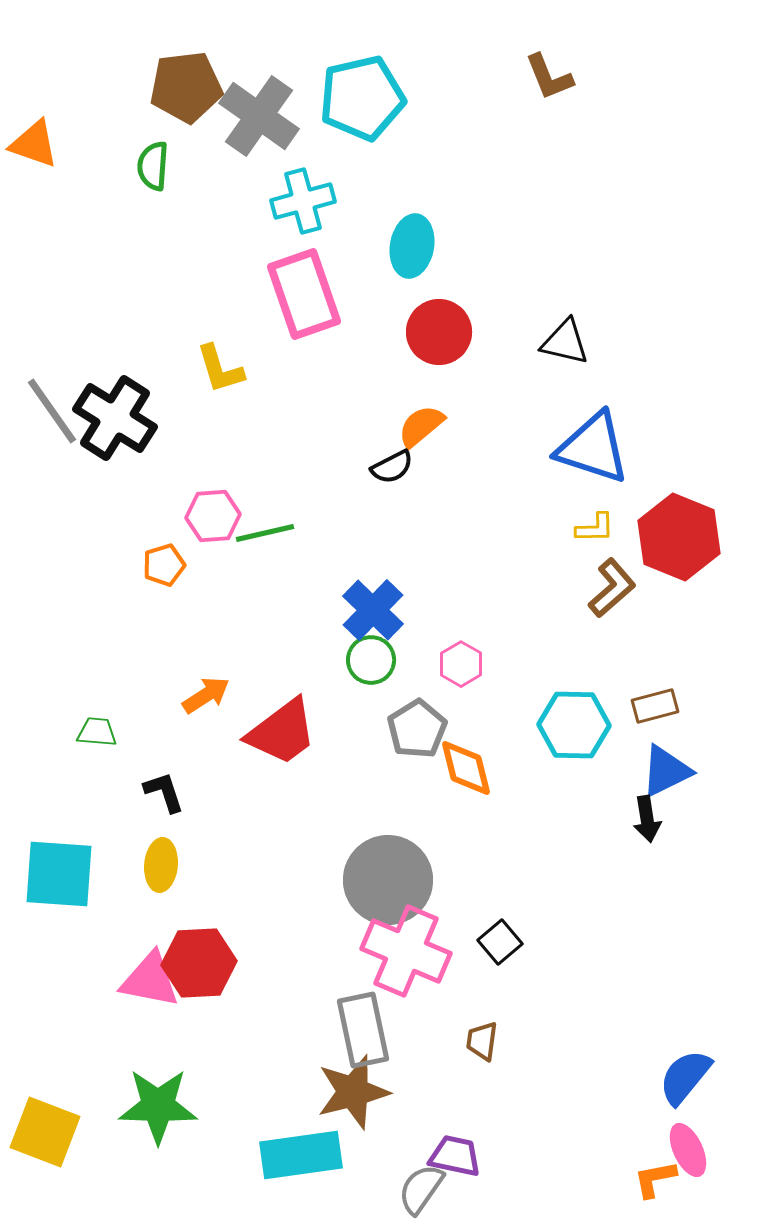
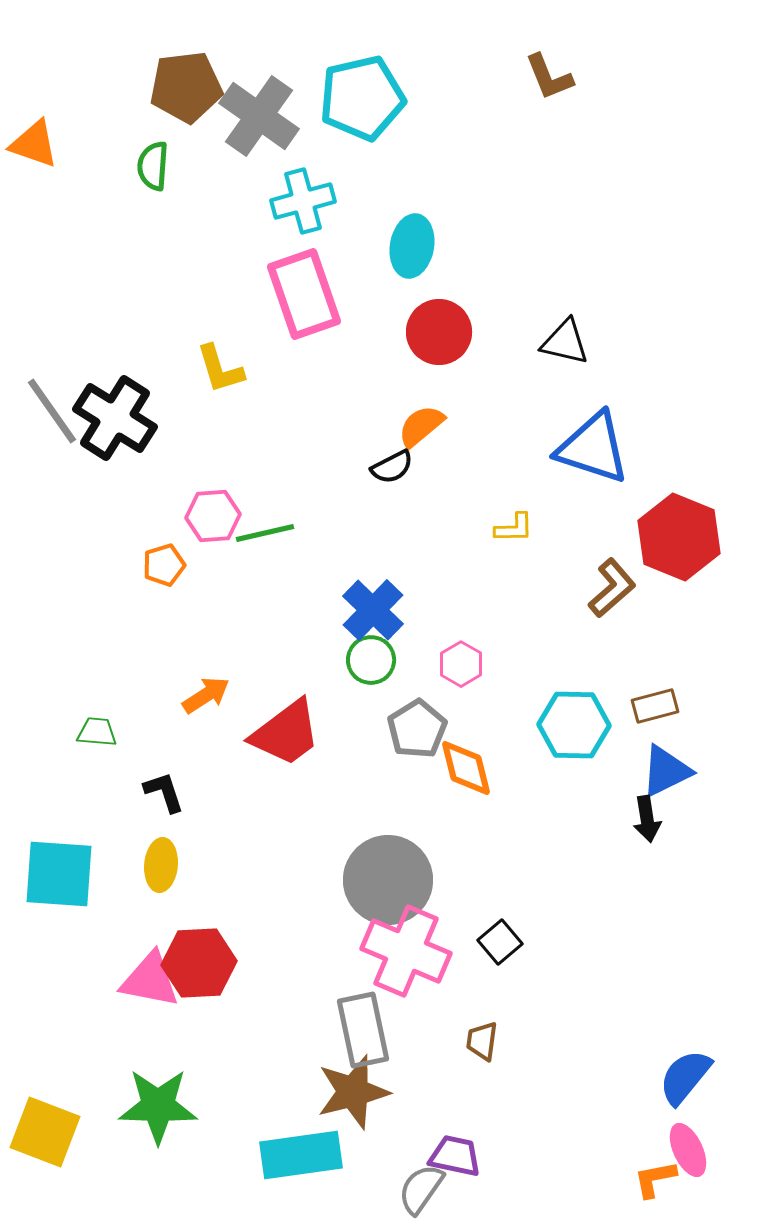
yellow L-shape at (595, 528): moved 81 px left
red trapezoid at (282, 732): moved 4 px right, 1 px down
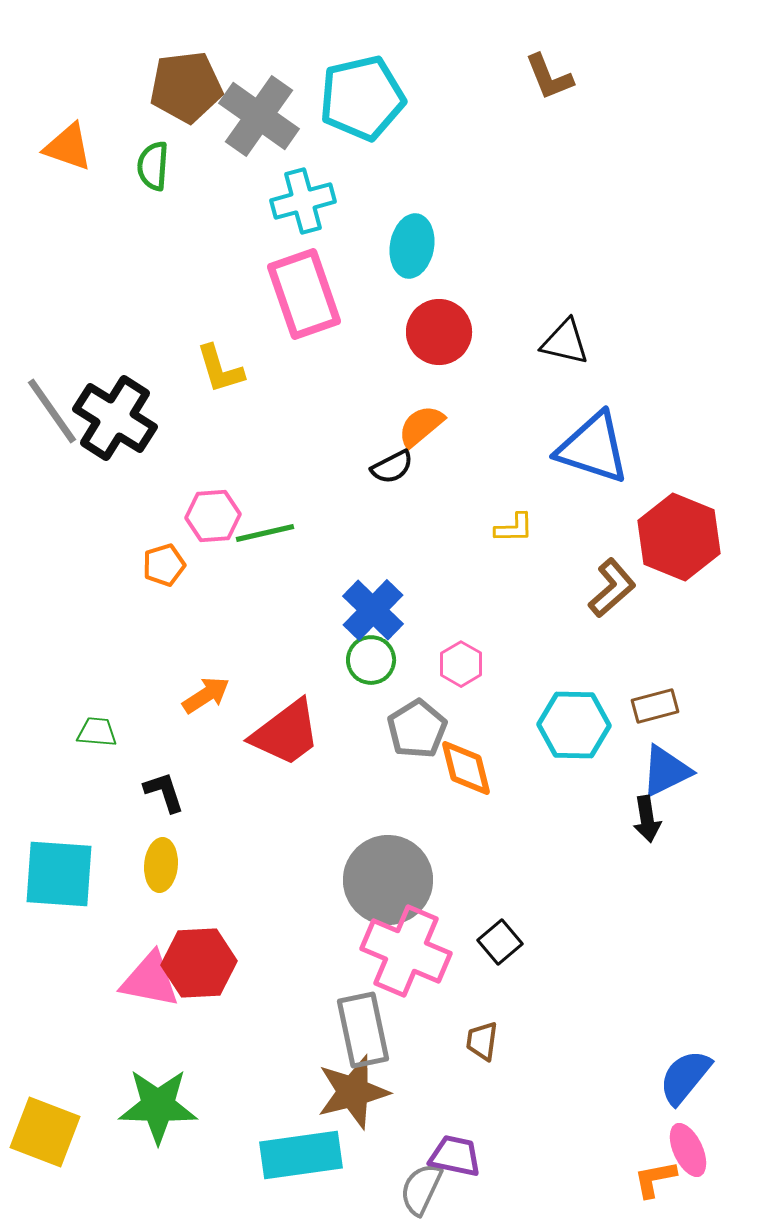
orange triangle at (34, 144): moved 34 px right, 3 px down
gray semicircle at (421, 1189): rotated 10 degrees counterclockwise
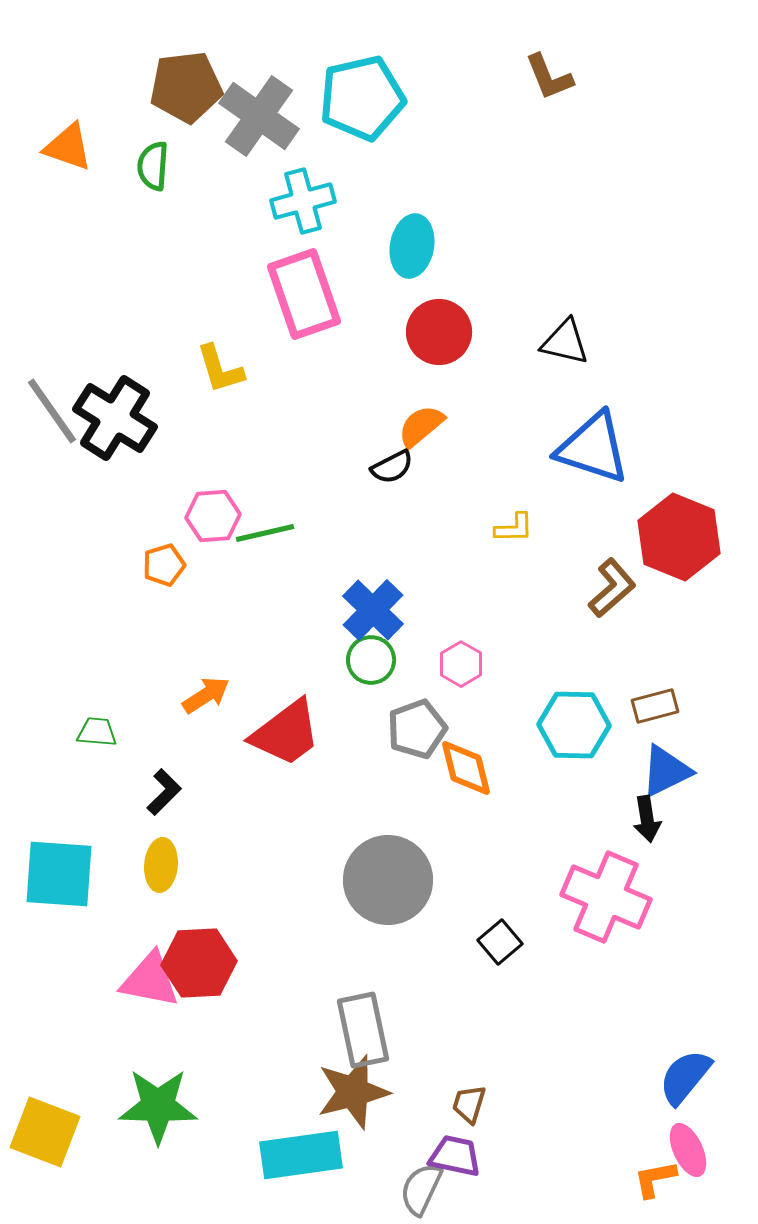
gray pentagon at (417, 729): rotated 12 degrees clockwise
black L-shape at (164, 792): rotated 63 degrees clockwise
pink cross at (406, 951): moved 200 px right, 54 px up
brown trapezoid at (482, 1041): moved 13 px left, 63 px down; rotated 9 degrees clockwise
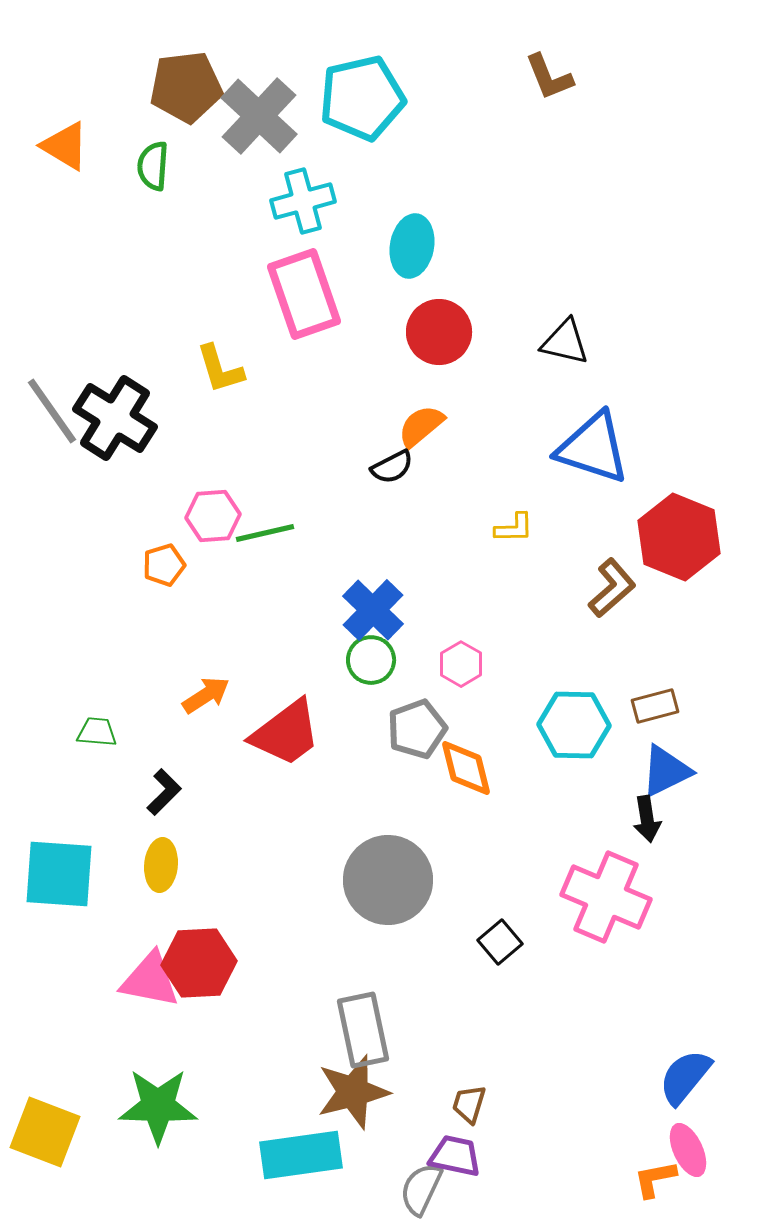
gray cross at (259, 116): rotated 8 degrees clockwise
orange triangle at (68, 147): moved 3 px left, 1 px up; rotated 12 degrees clockwise
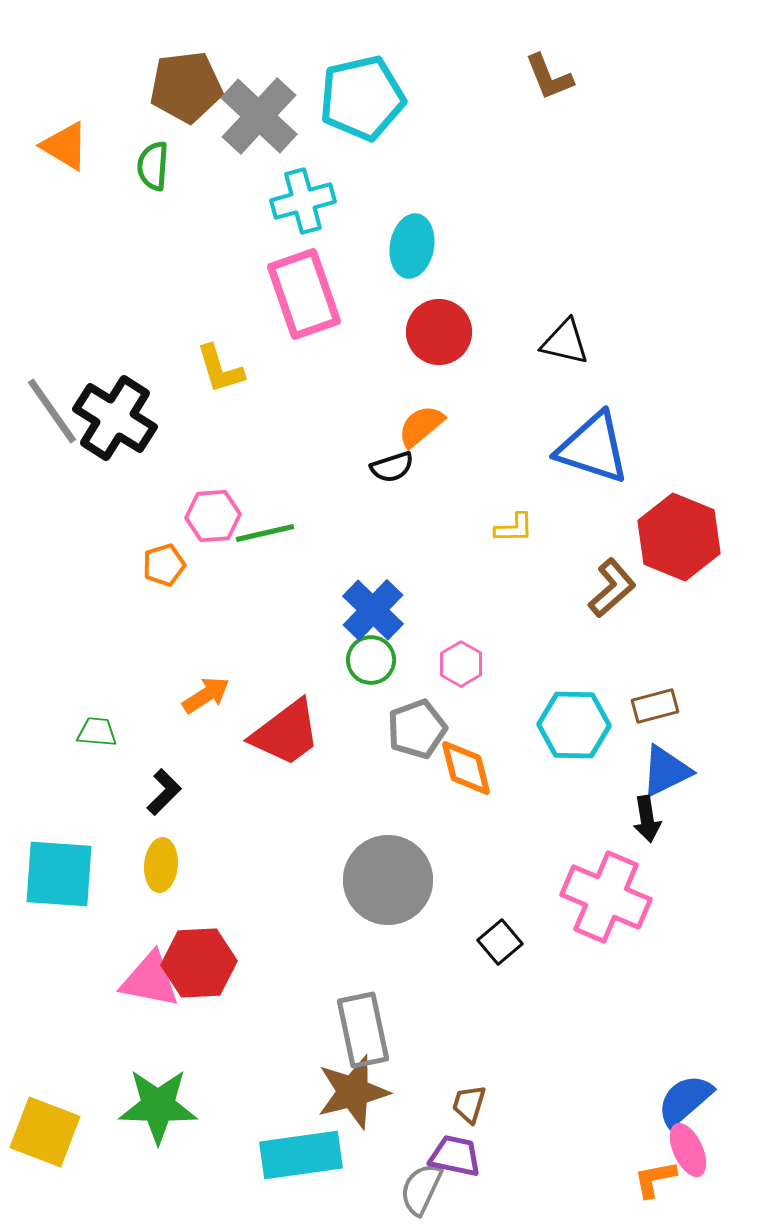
black semicircle at (392, 467): rotated 9 degrees clockwise
blue semicircle at (685, 1077): moved 23 px down; rotated 10 degrees clockwise
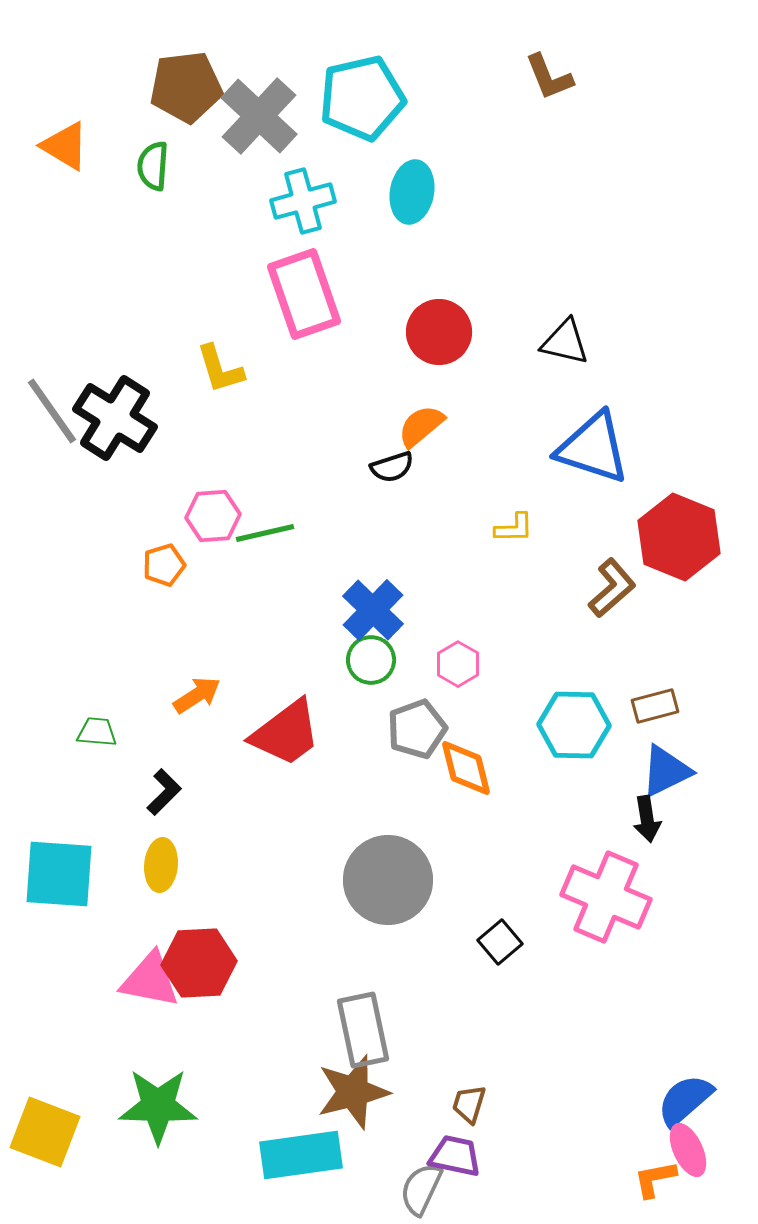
cyan ellipse at (412, 246): moved 54 px up
pink hexagon at (461, 664): moved 3 px left
orange arrow at (206, 695): moved 9 px left
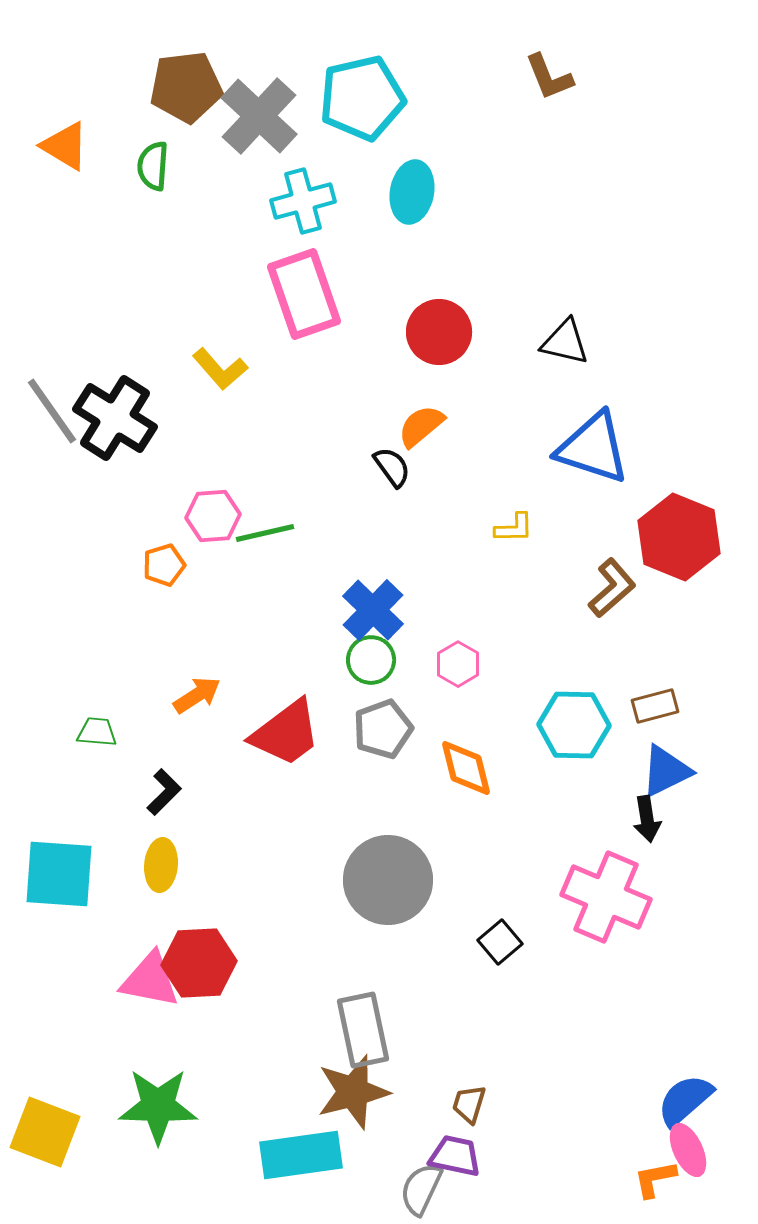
yellow L-shape at (220, 369): rotated 24 degrees counterclockwise
black semicircle at (392, 467): rotated 108 degrees counterclockwise
gray pentagon at (417, 729): moved 34 px left
